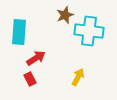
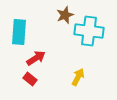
red rectangle: rotated 24 degrees counterclockwise
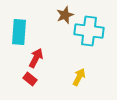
red arrow: rotated 30 degrees counterclockwise
yellow arrow: moved 1 px right
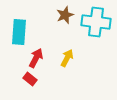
cyan cross: moved 7 px right, 9 px up
yellow arrow: moved 12 px left, 19 px up
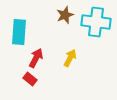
yellow arrow: moved 3 px right
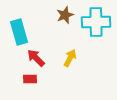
cyan cross: rotated 8 degrees counterclockwise
cyan rectangle: rotated 20 degrees counterclockwise
red arrow: rotated 72 degrees counterclockwise
red rectangle: rotated 40 degrees counterclockwise
